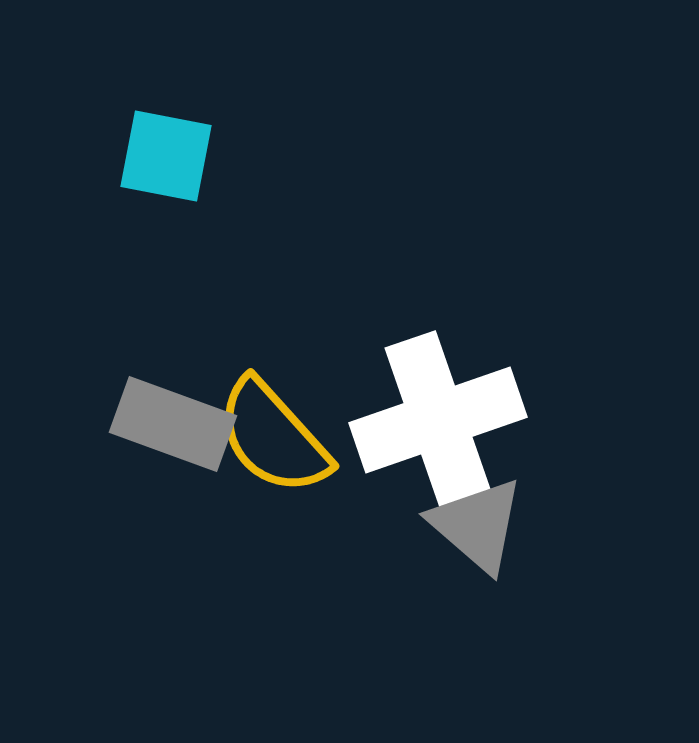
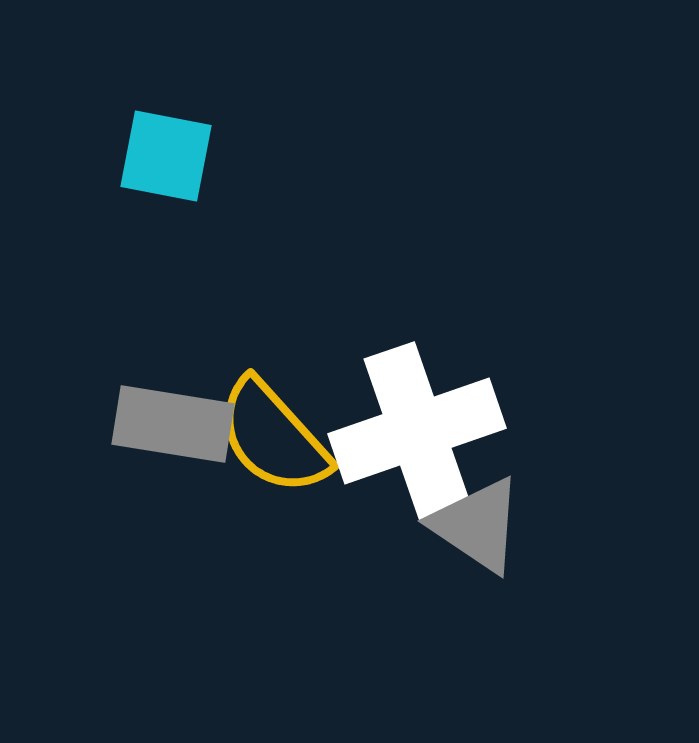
white cross: moved 21 px left, 11 px down
gray rectangle: rotated 11 degrees counterclockwise
gray triangle: rotated 7 degrees counterclockwise
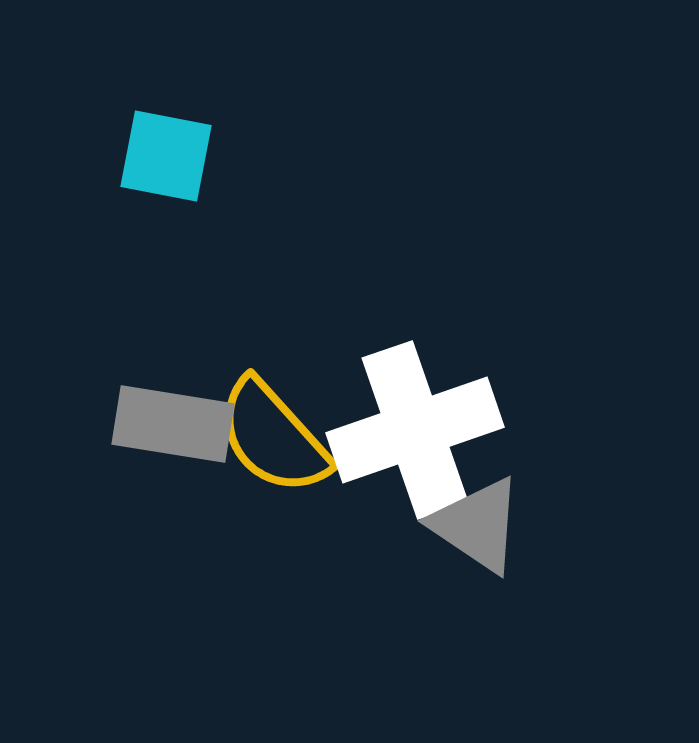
white cross: moved 2 px left, 1 px up
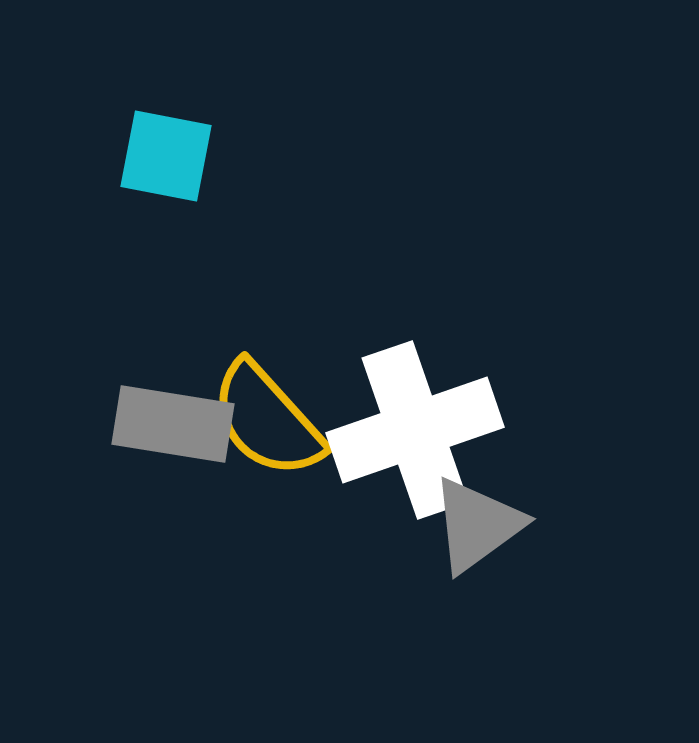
yellow semicircle: moved 6 px left, 17 px up
gray triangle: rotated 50 degrees clockwise
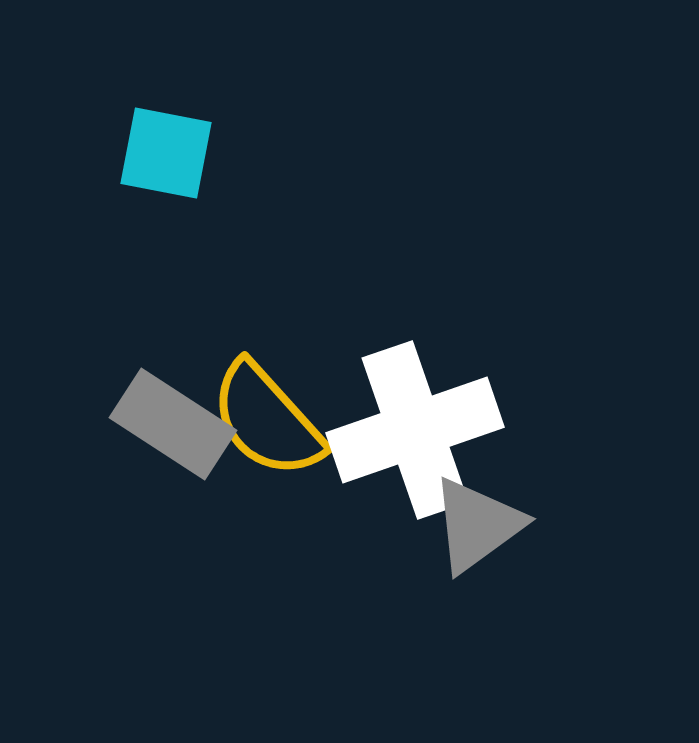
cyan square: moved 3 px up
gray rectangle: rotated 24 degrees clockwise
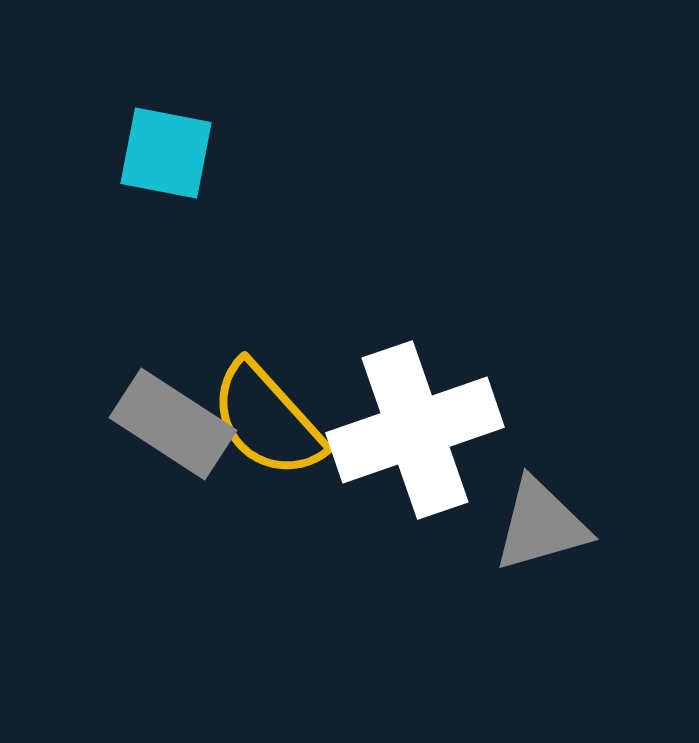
gray triangle: moved 64 px right; rotated 20 degrees clockwise
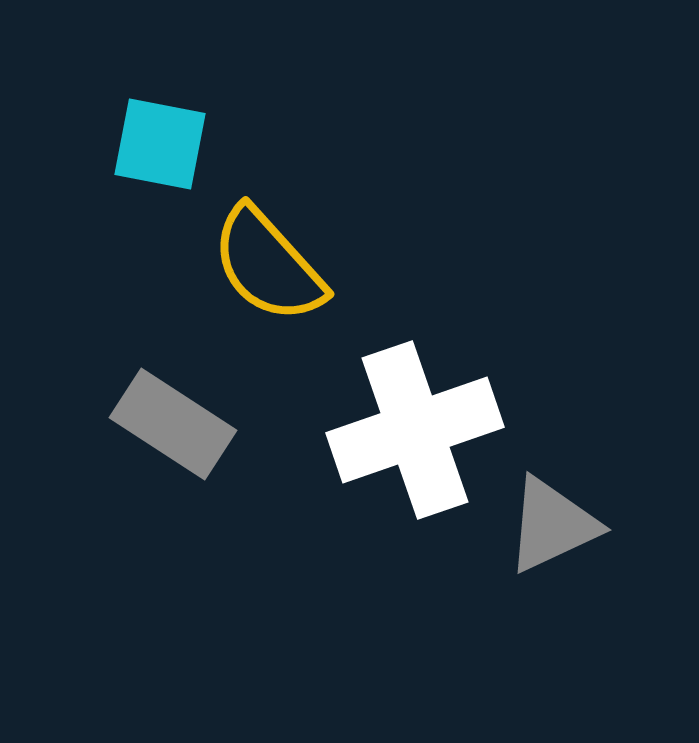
cyan square: moved 6 px left, 9 px up
yellow semicircle: moved 1 px right, 155 px up
gray triangle: moved 11 px right; rotated 9 degrees counterclockwise
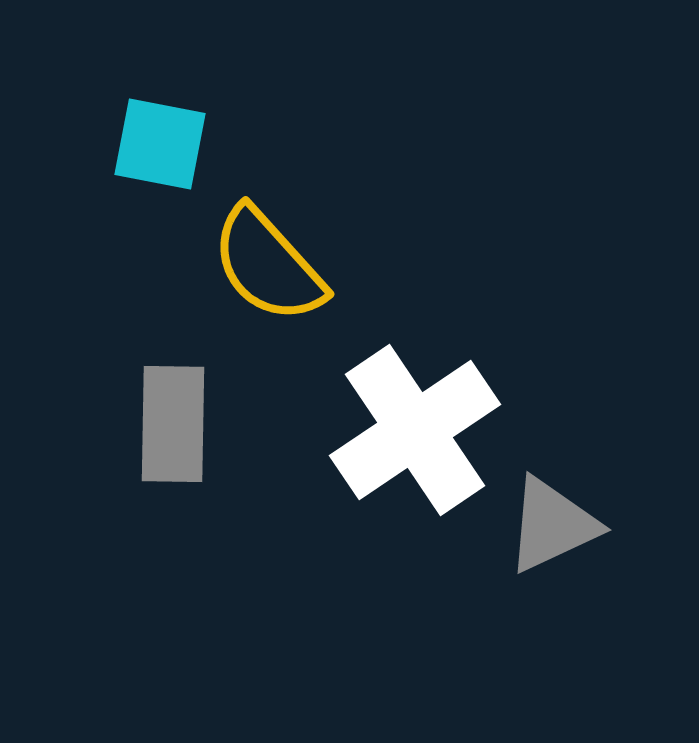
gray rectangle: rotated 58 degrees clockwise
white cross: rotated 15 degrees counterclockwise
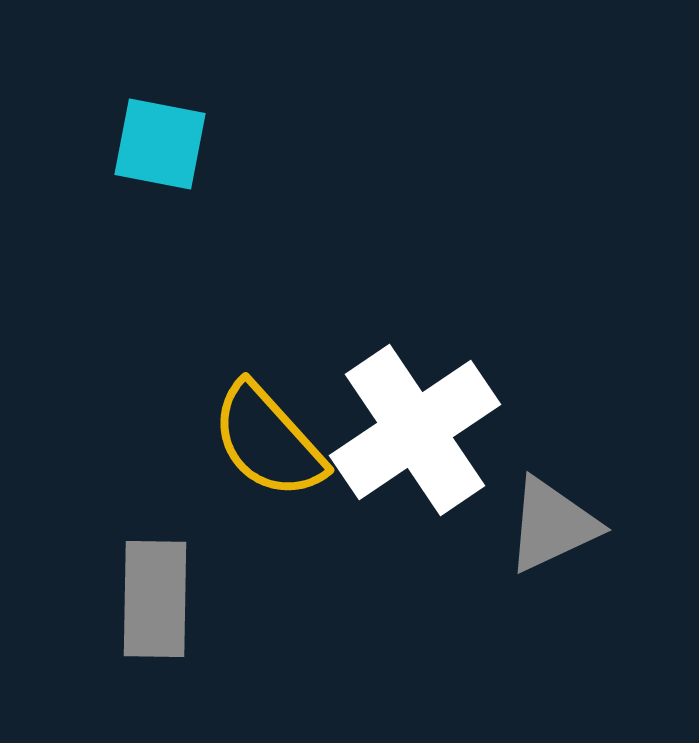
yellow semicircle: moved 176 px down
gray rectangle: moved 18 px left, 175 px down
